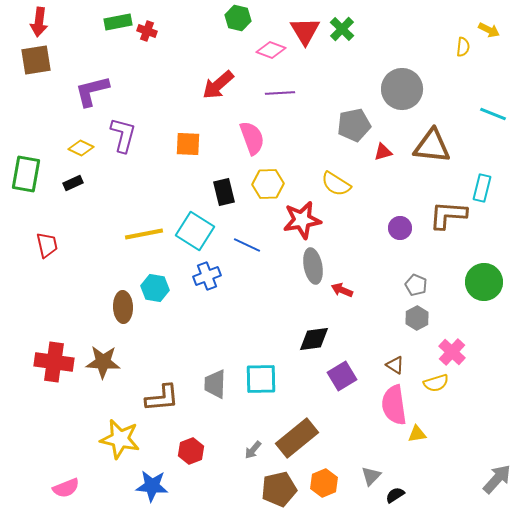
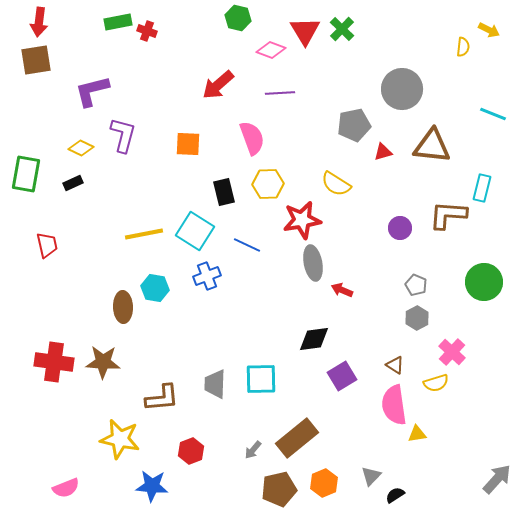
gray ellipse at (313, 266): moved 3 px up
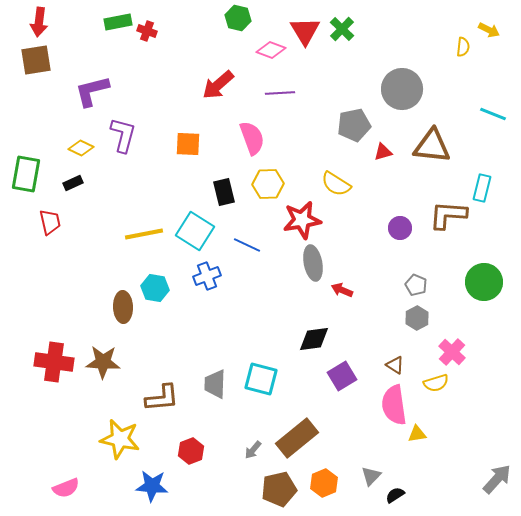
red trapezoid at (47, 245): moved 3 px right, 23 px up
cyan square at (261, 379): rotated 16 degrees clockwise
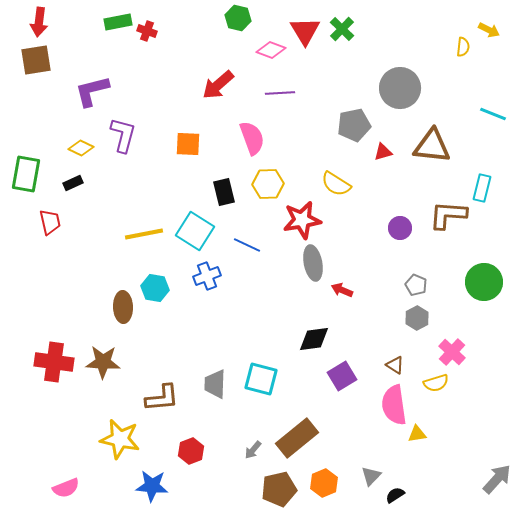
gray circle at (402, 89): moved 2 px left, 1 px up
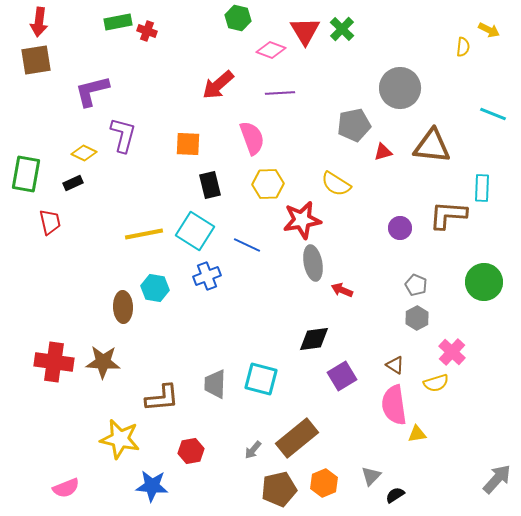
yellow diamond at (81, 148): moved 3 px right, 5 px down
cyan rectangle at (482, 188): rotated 12 degrees counterclockwise
black rectangle at (224, 192): moved 14 px left, 7 px up
red hexagon at (191, 451): rotated 10 degrees clockwise
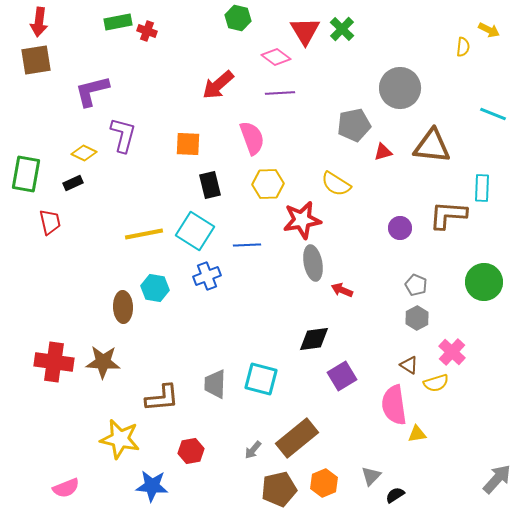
pink diamond at (271, 50): moved 5 px right, 7 px down; rotated 16 degrees clockwise
blue line at (247, 245): rotated 28 degrees counterclockwise
brown triangle at (395, 365): moved 14 px right
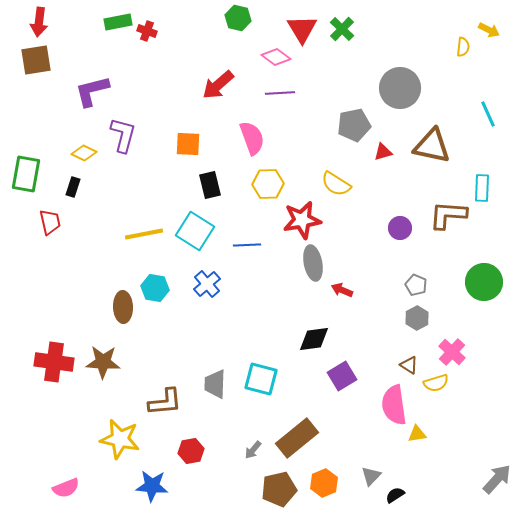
red triangle at (305, 31): moved 3 px left, 2 px up
cyan line at (493, 114): moved 5 px left; rotated 44 degrees clockwise
brown triangle at (432, 146): rotated 6 degrees clockwise
black rectangle at (73, 183): moved 4 px down; rotated 48 degrees counterclockwise
blue cross at (207, 276): moved 8 px down; rotated 20 degrees counterclockwise
brown L-shape at (162, 398): moved 3 px right, 4 px down
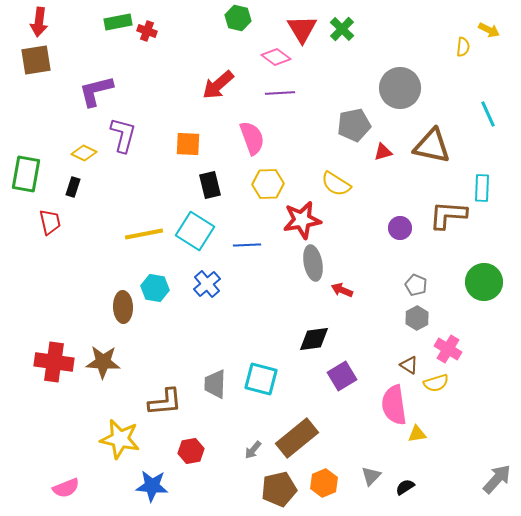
purple L-shape at (92, 91): moved 4 px right
pink cross at (452, 352): moved 4 px left, 3 px up; rotated 12 degrees counterclockwise
black semicircle at (395, 495): moved 10 px right, 8 px up
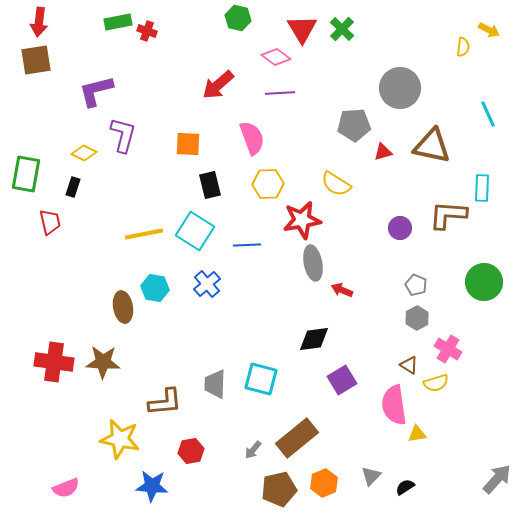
gray pentagon at (354, 125): rotated 8 degrees clockwise
brown ellipse at (123, 307): rotated 8 degrees counterclockwise
purple square at (342, 376): moved 4 px down
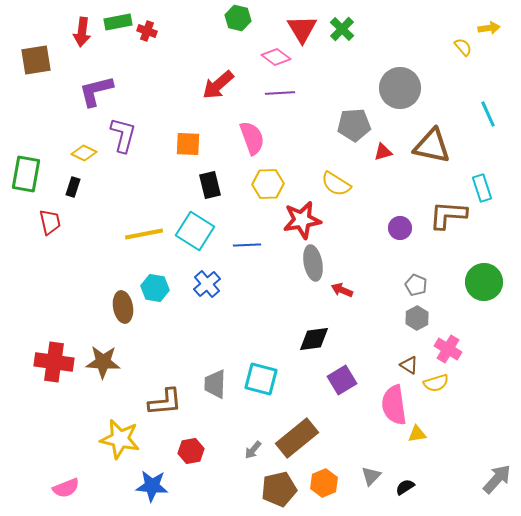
red arrow at (39, 22): moved 43 px right, 10 px down
yellow arrow at (489, 30): moved 2 px up; rotated 35 degrees counterclockwise
yellow semicircle at (463, 47): rotated 48 degrees counterclockwise
cyan rectangle at (482, 188): rotated 20 degrees counterclockwise
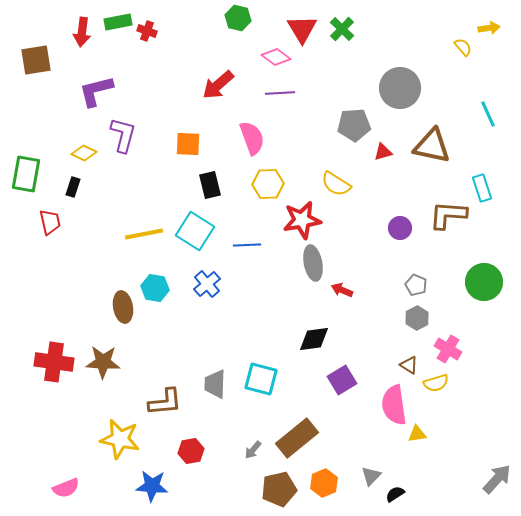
black semicircle at (405, 487): moved 10 px left, 7 px down
